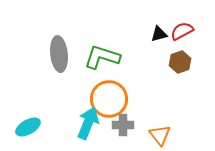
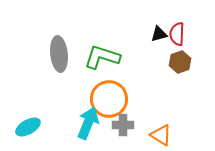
red semicircle: moved 5 px left, 3 px down; rotated 60 degrees counterclockwise
orange triangle: moved 1 px right; rotated 20 degrees counterclockwise
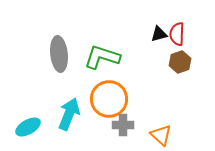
cyan arrow: moved 19 px left, 9 px up
orange triangle: rotated 10 degrees clockwise
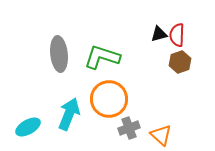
red semicircle: moved 1 px down
gray cross: moved 6 px right, 3 px down; rotated 20 degrees counterclockwise
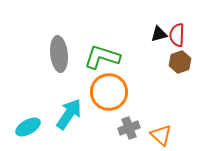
orange circle: moved 7 px up
cyan arrow: rotated 12 degrees clockwise
